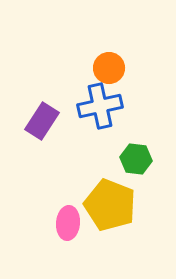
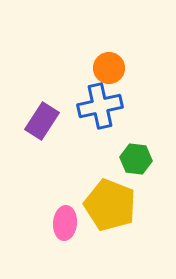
pink ellipse: moved 3 px left
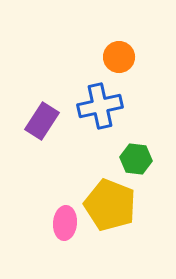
orange circle: moved 10 px right, 11 px up
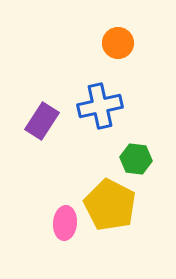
orange circle: moved 1 px left, 14 px up
yellow pentagon: rotated 6 degrees clockwise
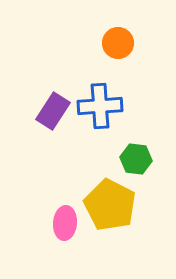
blue cross: rotated 9 degrees clockwise
purple rectangle: moved 11 px right, 10 px up
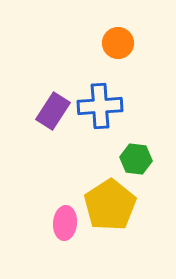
yellow pentagon: rotated 12 degrees clockwise
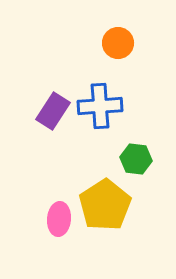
yellow pentagon: moved 5 px left
pink ellipse: moved 6 px left, 4 px up
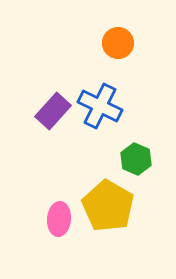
blue cross: rotated 30 degrees clockwise
purple rectangle: rotated 9 degrees clockwise
green hexagon: rotated 16 degrees clockwise
yellow pentagon: moved 3 px right, 1 px down; rotated 9 degrees counterclockwise
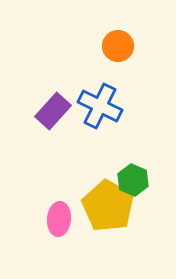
orange circle: moved 3 px down
green hexagon: moved 3 px left, 21 px down
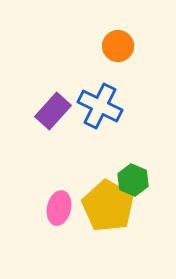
pink ellipse: moved 11 px up; rotated 8 degrees clockwise
